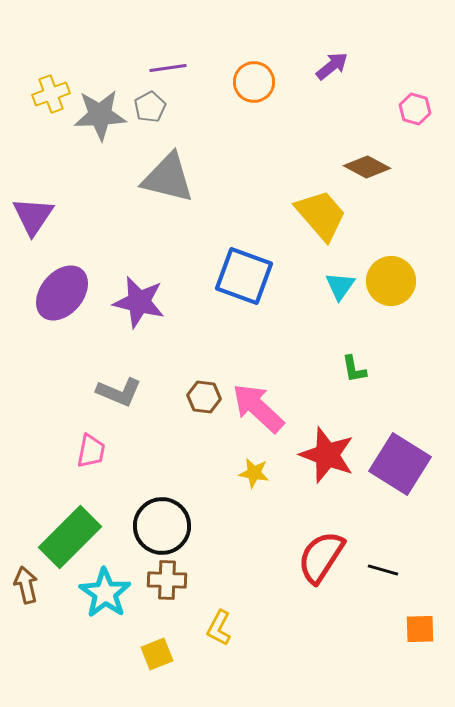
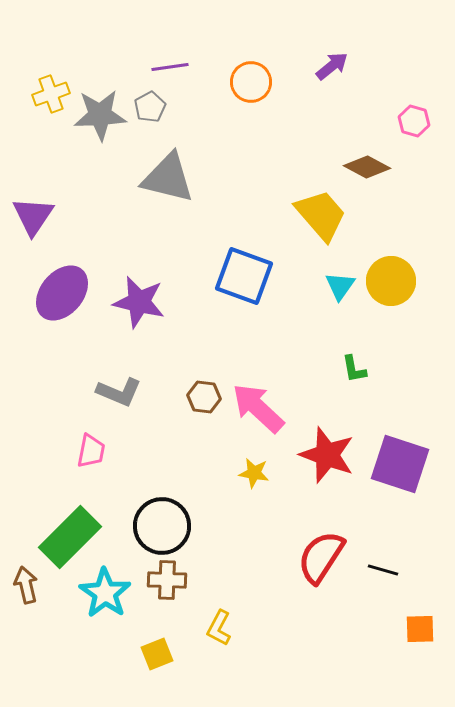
purple line: moved 2 px right, 1 px up
orange circle: moved 3 px left
pink hexagon: moved 1 px left, 12 px down
purple square: rotated 14 degrees counterclockwise
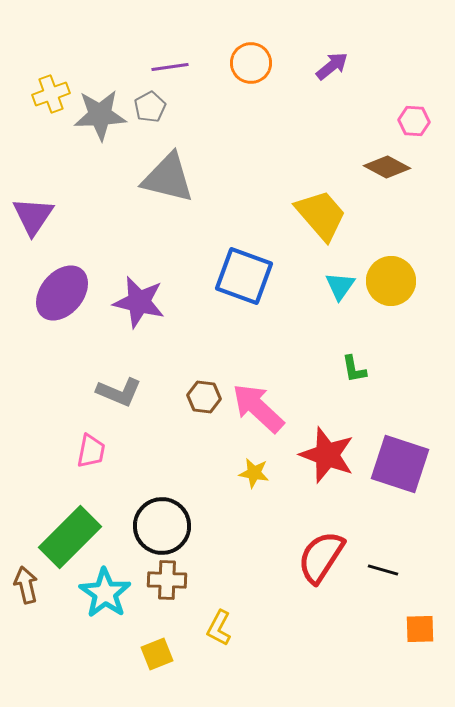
orange circle: moved 19 px up
pink hexagon: rotated 12 degrees counterclockwise
brown diamond: moved 20 px right
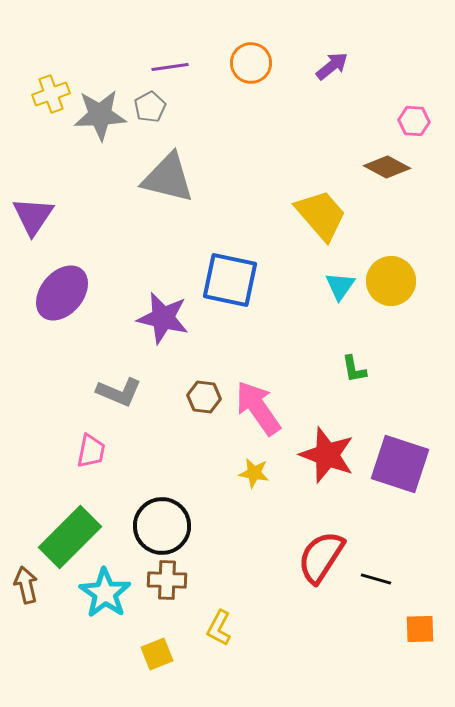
blue square: moved 14 px left, 4 px down; rotated 8 degrees counterclockwise
purple star: moved 24 px right, 16 px down
pink arrow: rotated 12 degrees clockwise
black line: moved 7 px left, 9 px down
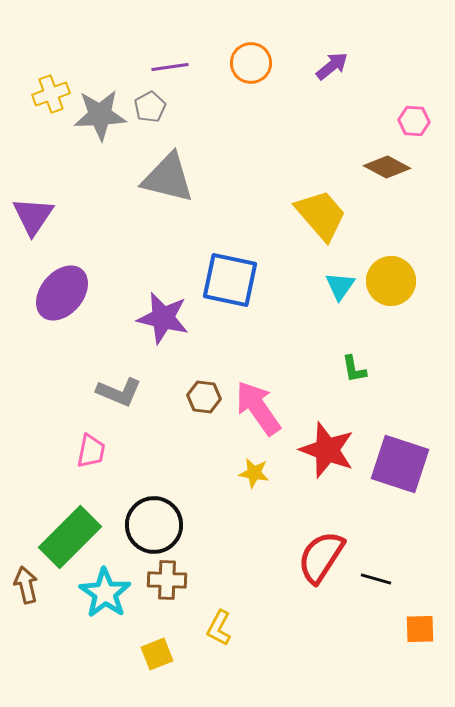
red star: moved 5 px up
black circle: moved 8 px left, 1 px up
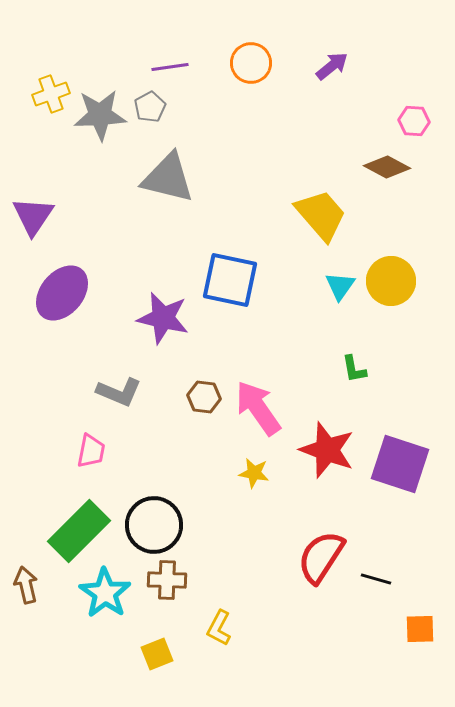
green rectangle: moved 9 px right, 6 px up
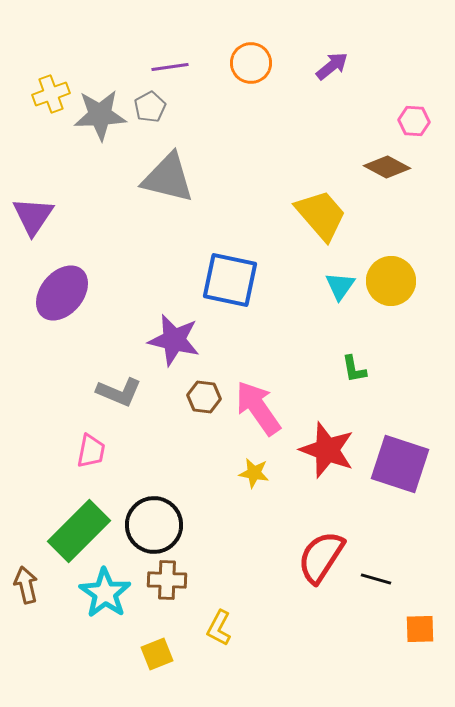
purple star: moved 11 px right, 22 px down
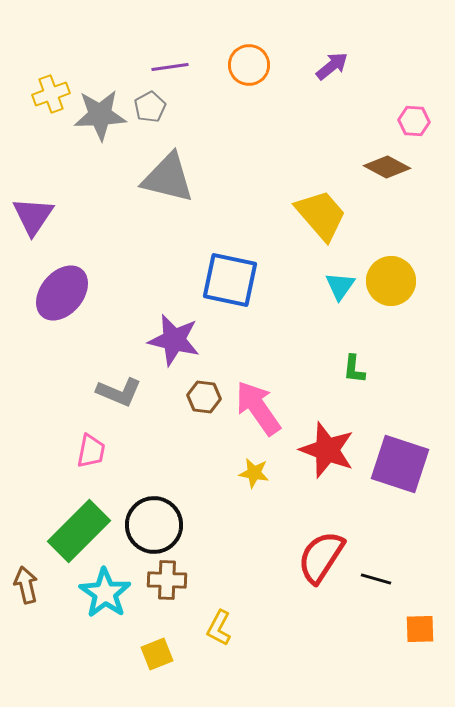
orange circle: moved 2 px left, 2 px down
green L-shape: rotated 16 degrees clockwise
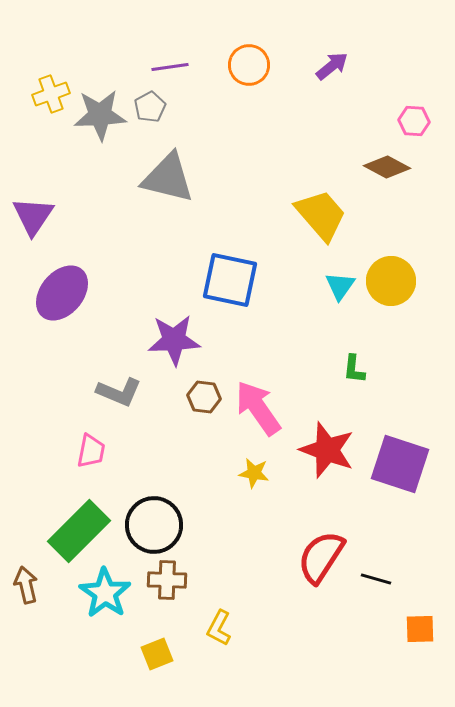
purple star: rotated 16 degrees counterclockwise
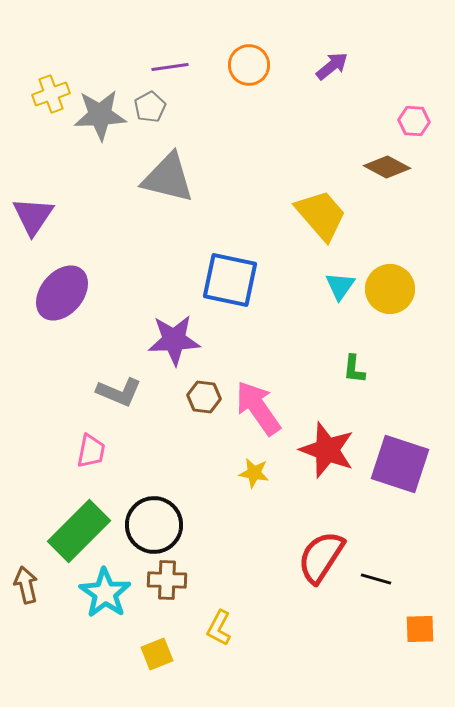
yellow circle: moved 1 px left, 8 px down
